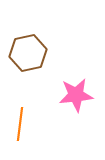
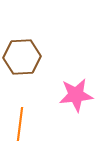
brown hexagon: moved 6 px left, 4 px down; rotated 9 degrees clockwise
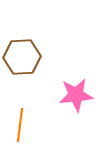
orange line: moved 1 px down
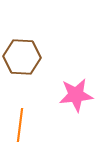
brown hexagon: rotated 6 degrees clockwise
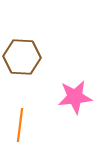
pink star: moved 1 px left, 2 px down
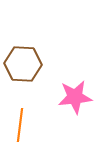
brown hexagon: moved 1 px right, 7 px down
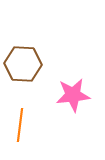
pink star: moved 2 px left, 2 px up
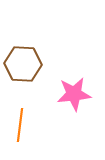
pink star: moved 1 px right, 1 px up
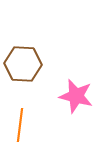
pink star: moved 2 px right, 2 px down; rotated 20 degrees clockwise
